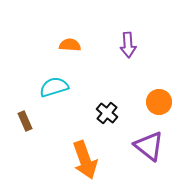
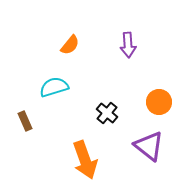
orange semicircle: rotated 125 degrees clockwise
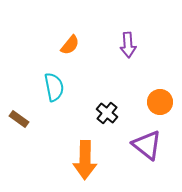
cyan semicircle: rotated 96 degrees clockwise
orange circle: moved 1 px right
brown rectangle: moved 6 px left, 2 px up; rotated 30 degrees counterclockwise
purple triangle: moved 2 px left, 1 px up
orange arrow: rotated 21 degrees clockwise
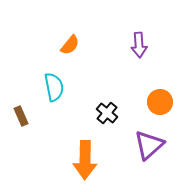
purple arrow: moved 11 px right
brown rectangle: moved 2 px right, 3 px up; rotated 30 degrees clockwise
purple triangle: moved 2 px right; rotated 40 degrees clockwise
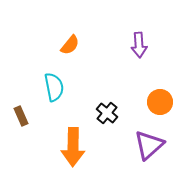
orange arrow: moved 12 px left, 13 px up
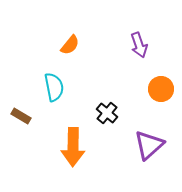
purple arrow: rotated 15 degrees counterclockwise
orange circle: moved 1 px right, 13 px up
brown rectangle: rotated 36 degrees counterclockwise
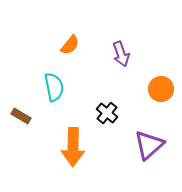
purple arrow: moved 18 px left, 9 px down
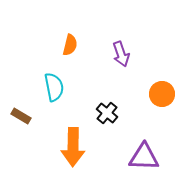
orange semicircle: rotated 25 degrees counterclockwise
orange circle: moved 1 px right, 5 px down
purple triangle: moved 5 px left, 12 px down; rotated 44 degrees clockwise
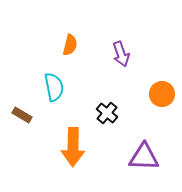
brown rectangle: moved 1 px right, 1 px up
